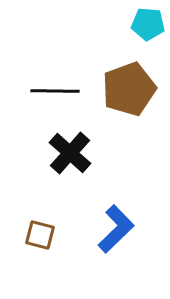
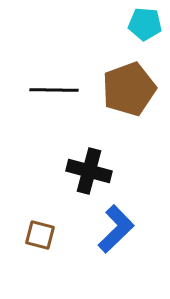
cyan pentagon: moved 3 px left
black line: moved 1 px left, 1 px up
black cross: moved 19 px right, 18 px down; rotated 27 degrees counterclockwise
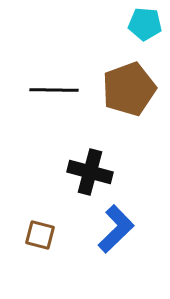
black cross: moved 1 px right, 1 px down
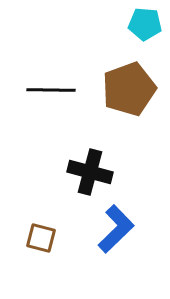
black line: moved 3 px left
brown square: moved 1 px right, 3 px down
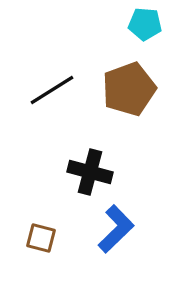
black line: moved 1 px right; rotated 33 degrees counterclockwise
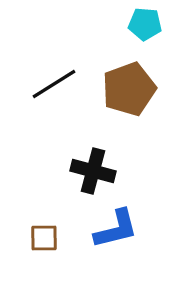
black line: moved 2 px right, 6 px up
black cross: moved 3 px right, 1 px up
blue L-shape: rotated 30 degrees clockwise
brown square: moved 3 px right; rotated 16 degrees counterclockwise
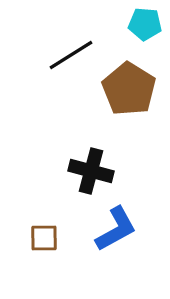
black line: moved 17 px right, 29 px up
brown pentagon: rotated 20 degrees counterclockwise
black cross: moved 2 px left
blue L-shape: rotated 15 degrees counterclockwise
